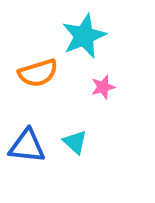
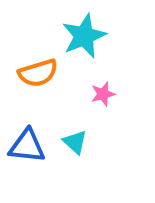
pink star: moved 7 px down
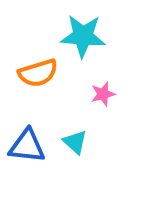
cyan star: moved 1 px left; rotated 27 degrees clockwise
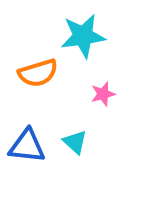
cyan star: rotated 12 degrees counterclockwise
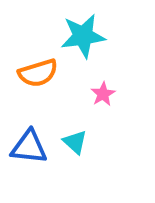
pink star: rotated 15 degrees counterclockwise
blue triangle: moved 2 px right, 1 px down
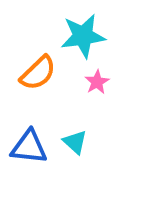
orange semicircle: rotated 27 degrees counterclockwise
pink star: moved 6 px left, 12 px up
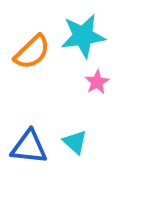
orange semicircle: moved 6 px left, 21 px up
